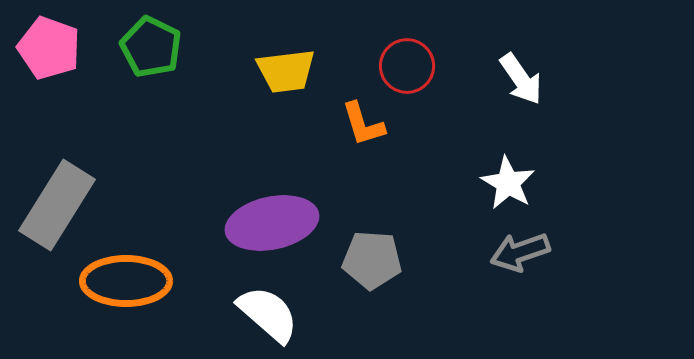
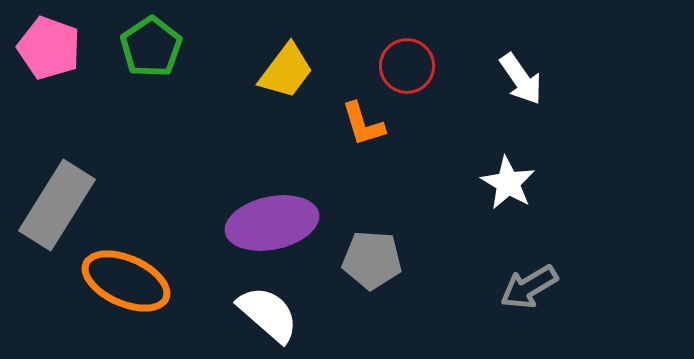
green pentagon: rotated 12 degrees clockwise
yellow trapezoid: rotated 46 degrees counterclockwise
gray arrow: moved 9 px right, 35 px down; rotated 12 degrees counterclockwise
orange ellipse: rotated 24 degrees clockwise
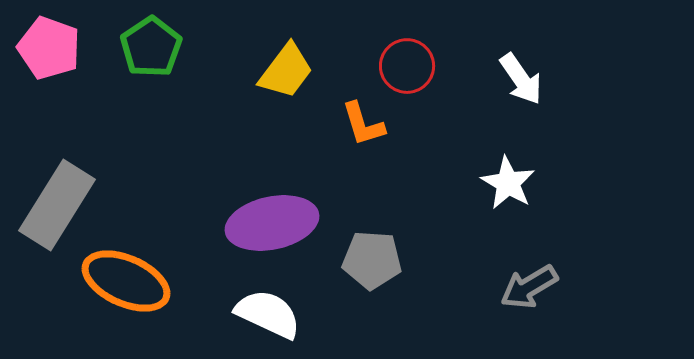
white semicircle: rotated 16 degrees counterclockwise
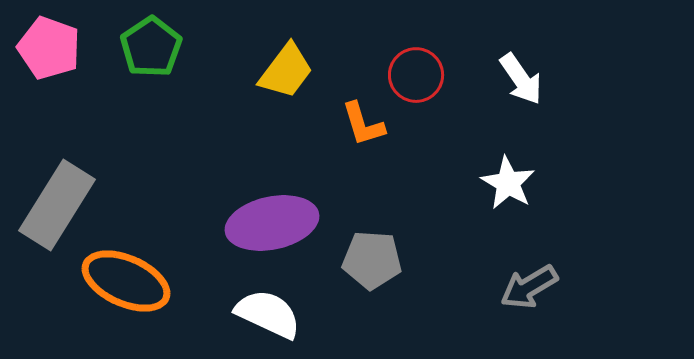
red circle: moved 9 px right, 9 px down
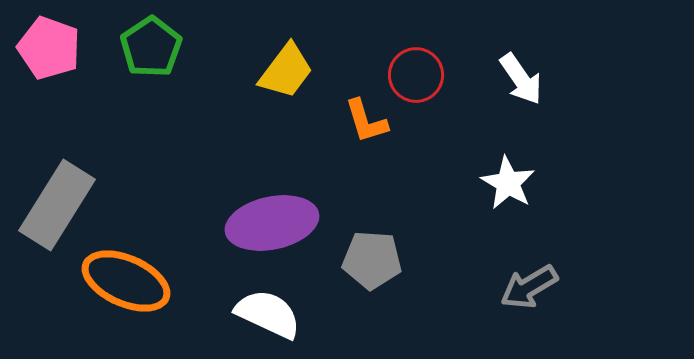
orange L-shape: moved 3 px right, 3 px up
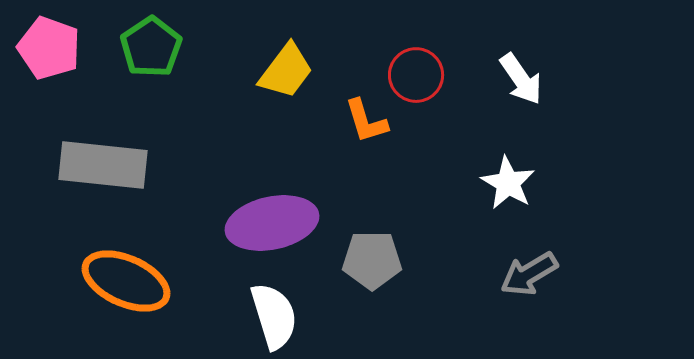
gray rectangle: moved 46 px right, 40 px up; rotated 64 degrees clockwise
gray pentagon: rotated 4 degrees counterclockwise
gray arrow: moved 13 px up
white semicircle: moved 6 px right, 2 px down; rotated 48 degrees clockwise
